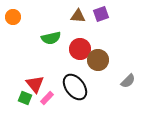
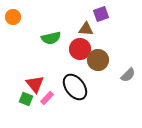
brown triangle: moved 8 px right, 13 px down
gray semicircle: moved 6 px up
green square: moved 1 px right, 1 px down
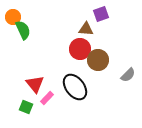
green semicircle: moved 28 px left, 8 px up; rotated 102 degrees counterclockwise
green square: moved 8 px down
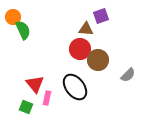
purple square: moved 2 px down
pink rectangle: rotated 32 degrees counterclockwise
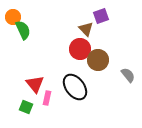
brown triangle: rotated 42 degrees clockwise
gray semicircle: rotated 84 degrees counterclockwise
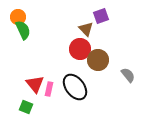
orange circle: moved 5 px right
pink rectangle: moved 2 px right, 9 px up
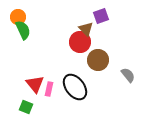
red circle: moved 7 px up
